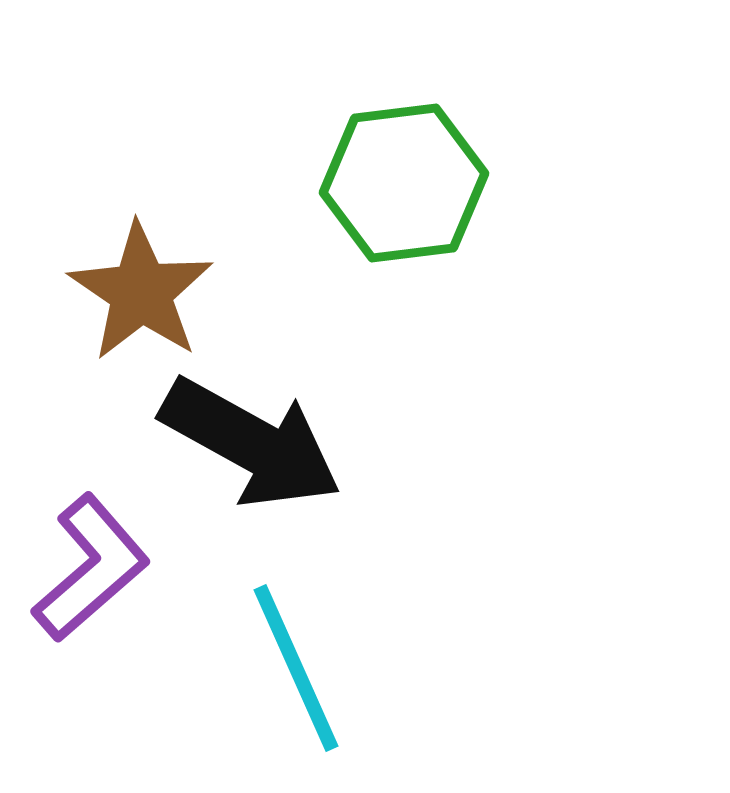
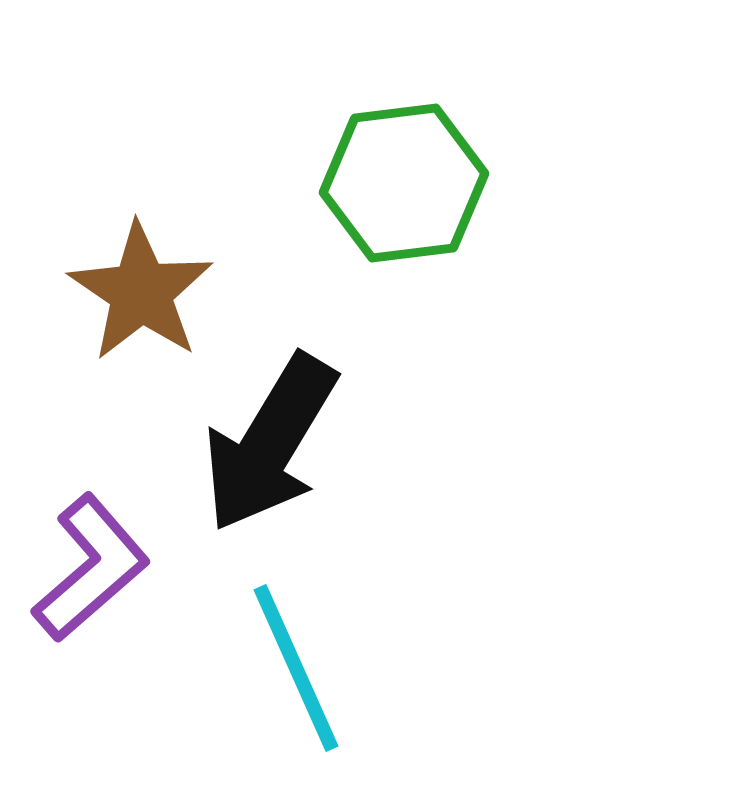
black arrow: moved 19 px right; rotated 92 degrees clockwise
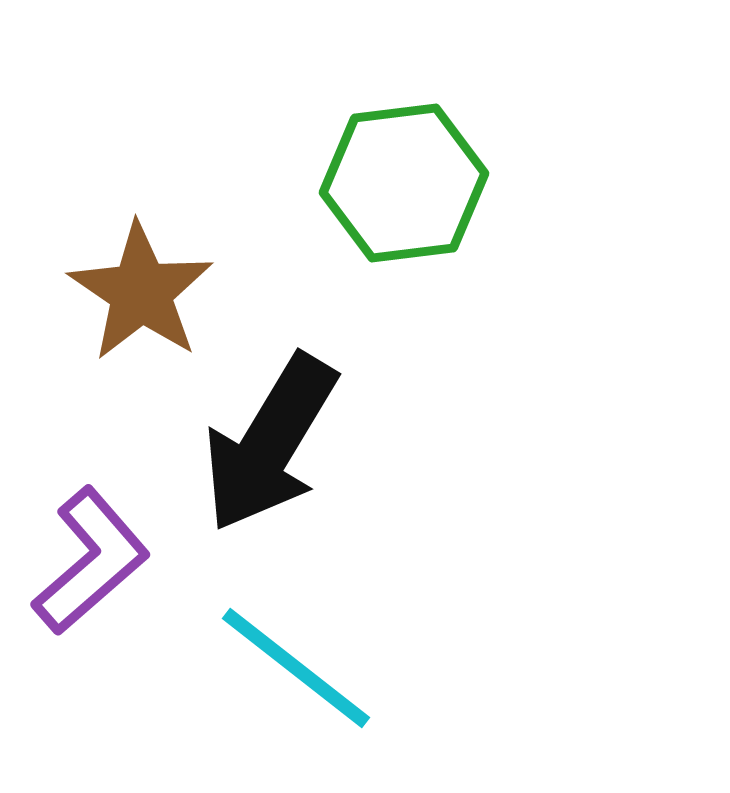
purple L-shape: moved 7 px up
cyan line: rotated 28 degrees counterclockwise
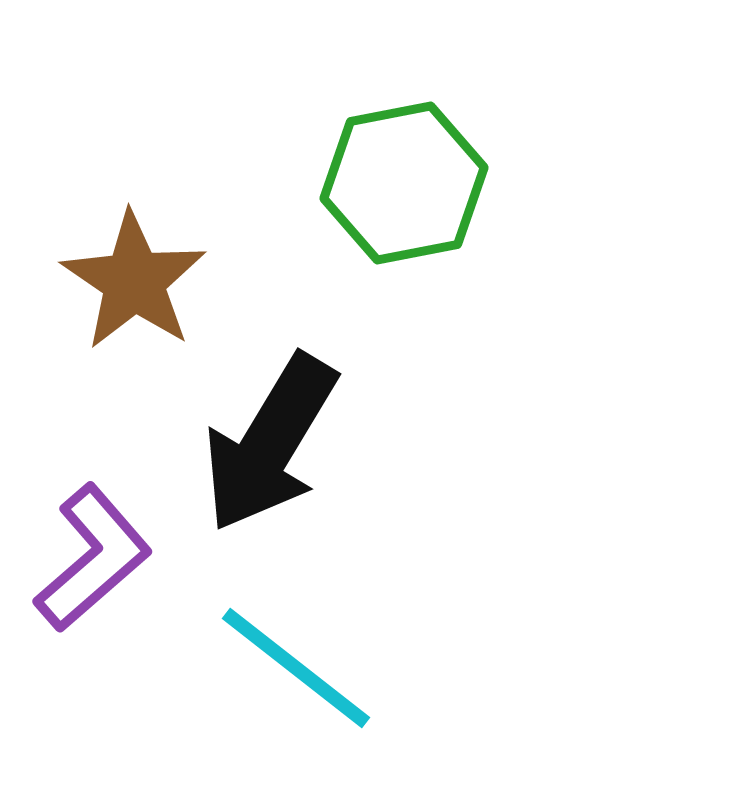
green hexagon: rotated 4 degrees counterclockwise
brown star: moved 7 px left, 11 px up
purple L-shape: moved 2 px right, 3 px up
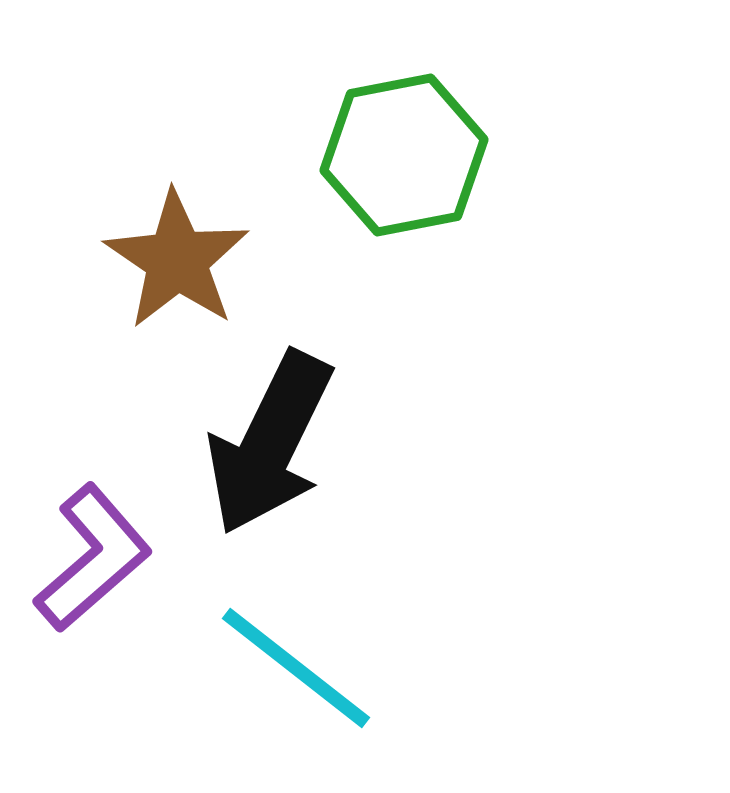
green hexagon: moved 28 px up
brown star: moved 43 px right, 21 px up
black arrow: rotated 5 degrees counterclockwise
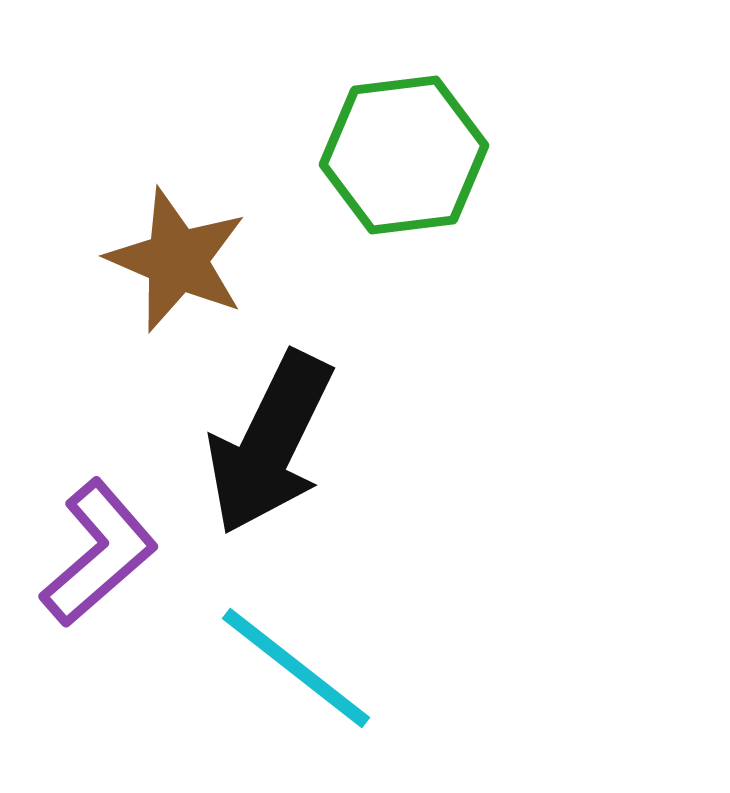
green hexagon: rotated 4 degrees clockwise
brown star: rotated 11 degrees counterclockwise
purple L-shape: moved 6 px right, 5 px up
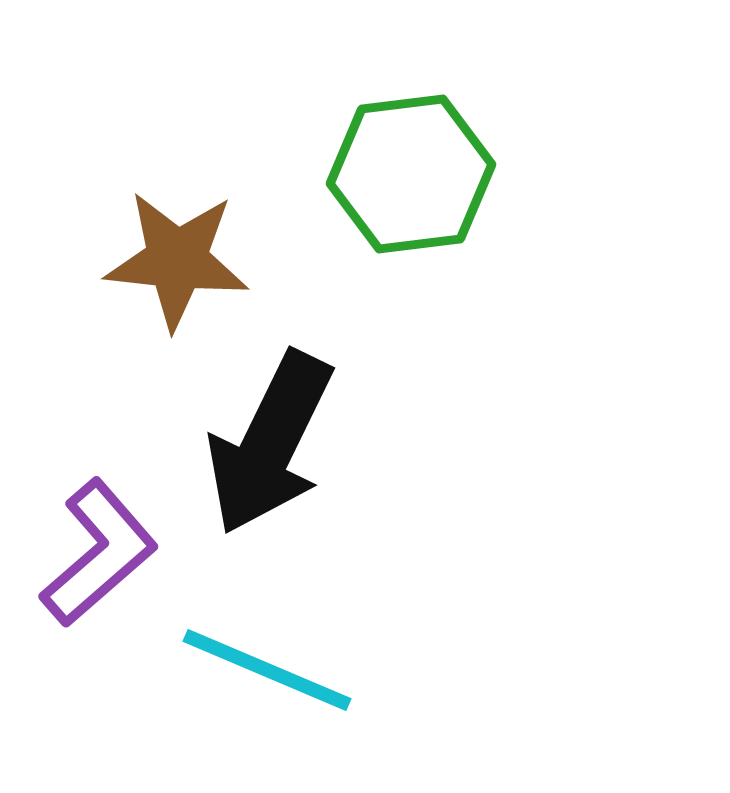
green hexagon: moved 7 px right, 19 px down
brown star: rotated 17 degrees counterclockwise
cyan line: moved 29 px left, 2 px down; rotated 15 degrees counterclockwise
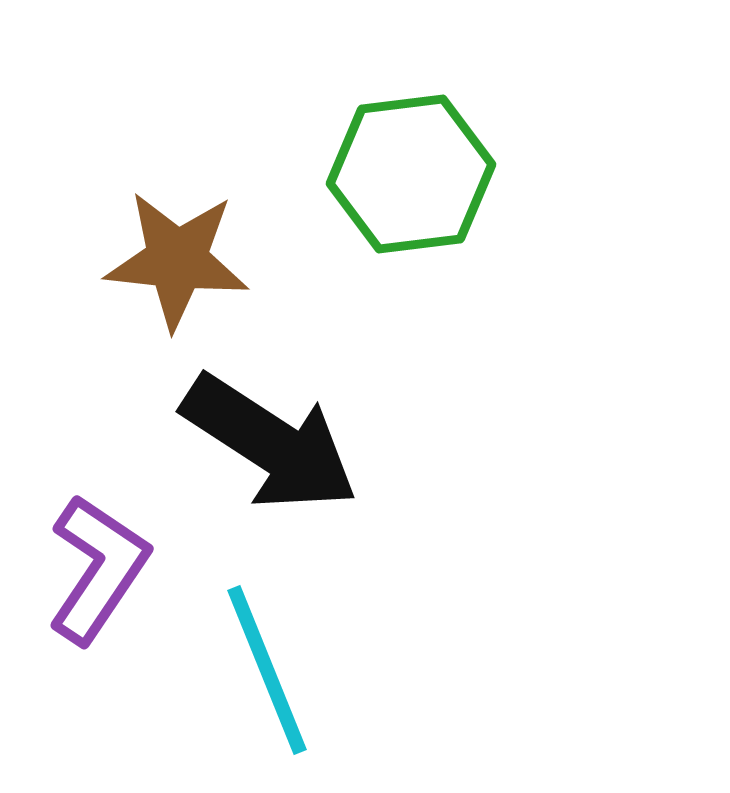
black arrow: rotated 83 degrees counterclockwise
purple L-shape: moved 1 px left, 16 px down; rotated 15 degrees counterclockwise
cyan line: rotated 45 degrees clockwise
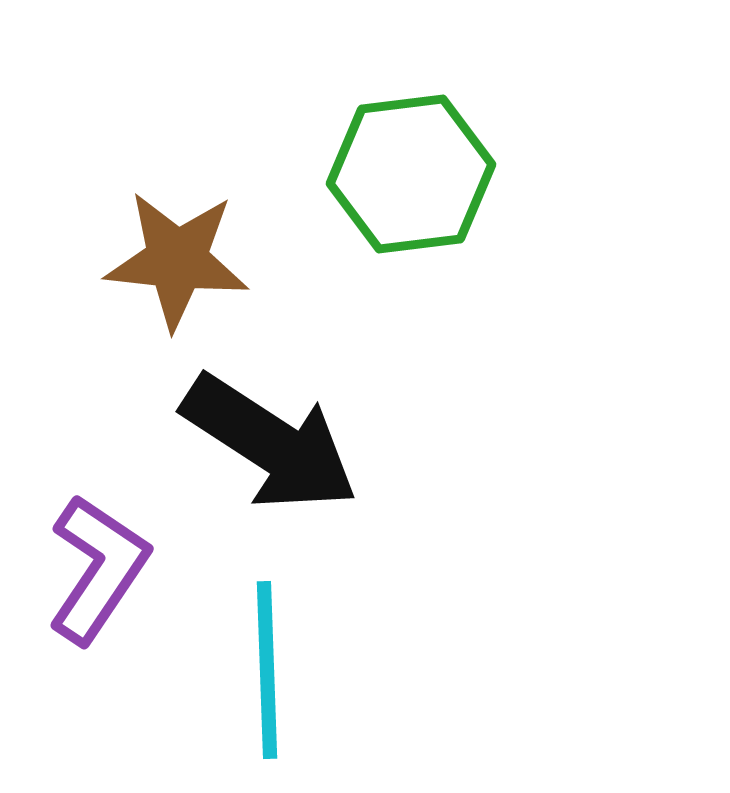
cyan line: rotated 20 degrees clockwise
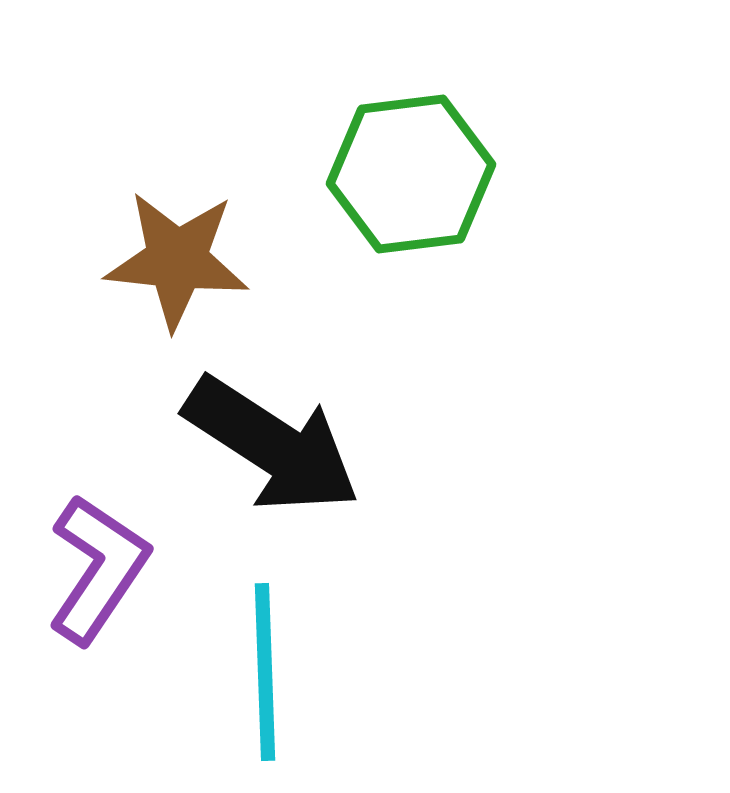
black arrow: moved 2 px right, 2 px down
cyan line: moved 2 px left, 2 px down
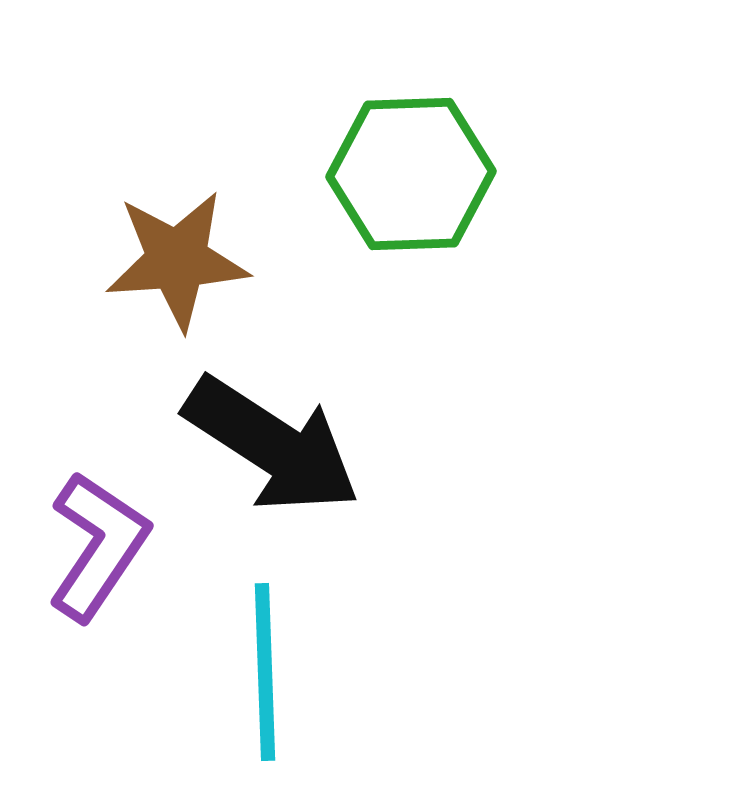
green hexagon: rotated 5 degrees clockwise
brown star: rotated 10 degrees counterclockwise
purple L-shape: moved 23 px up
